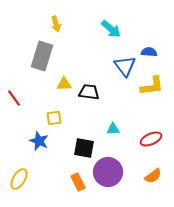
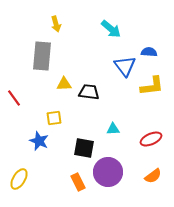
gray rectangle: rotated 12 degrees counterclockwise
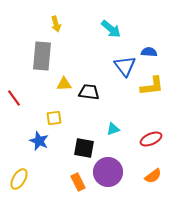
cyan triangle: rotated 16 degrees counterclockwise
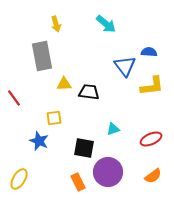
cyan arrow: moved 5 px left, 5 px up
gray rectangle: rotated 16 degrees counterclockwise
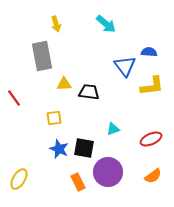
blue star: moved 20 px right, 8 px down
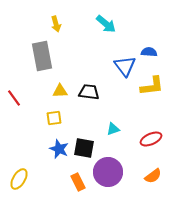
yellow triangle: moved 4 px left, 7 px down
